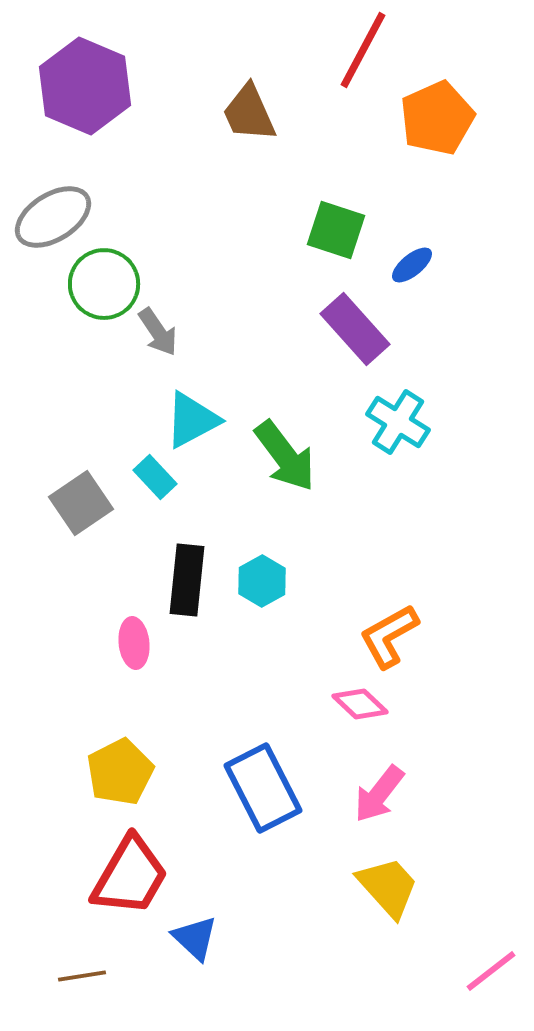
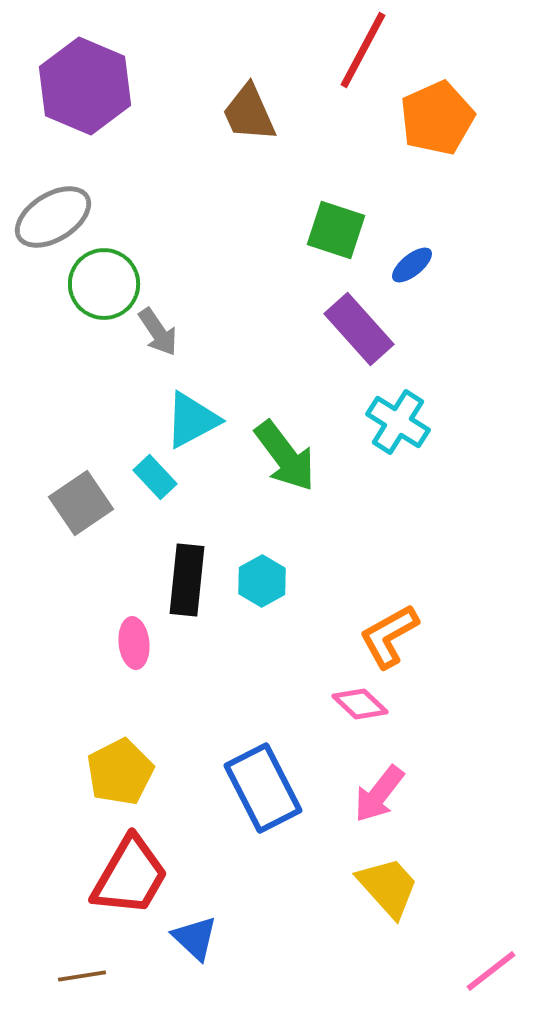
purple rectangle: moved 4 px right
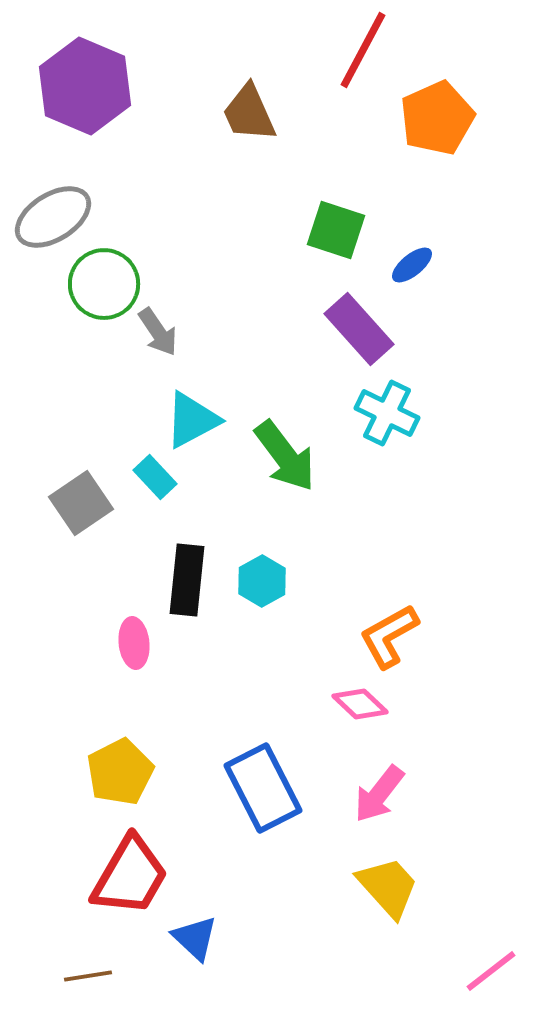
cyan cross: moved 11 px left, 9 px up; rotated 6 degrees counterclockwise
brown line: moved 6 px right
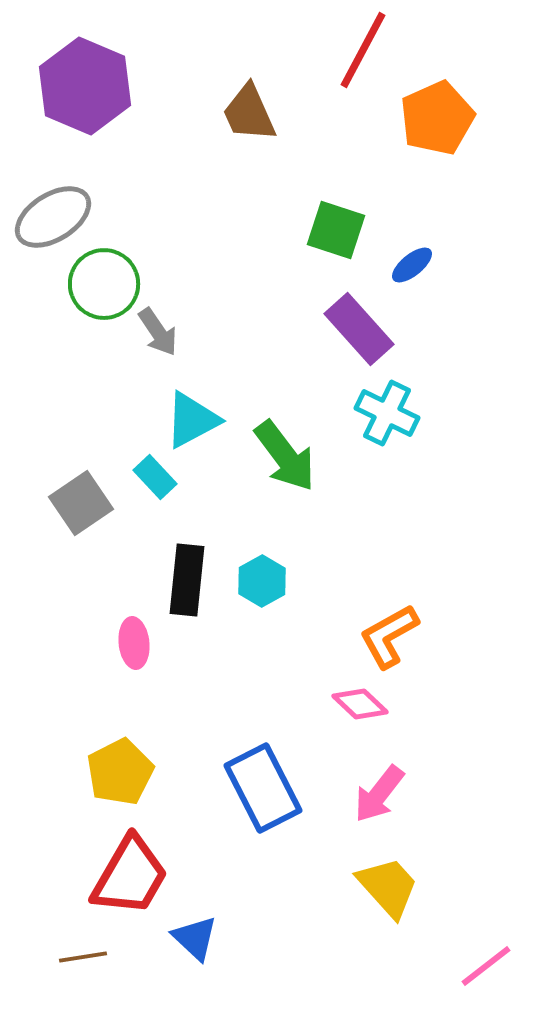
pink line: moved 5 px left, 5 px up
brown line: moved 5 px left, 19 px up
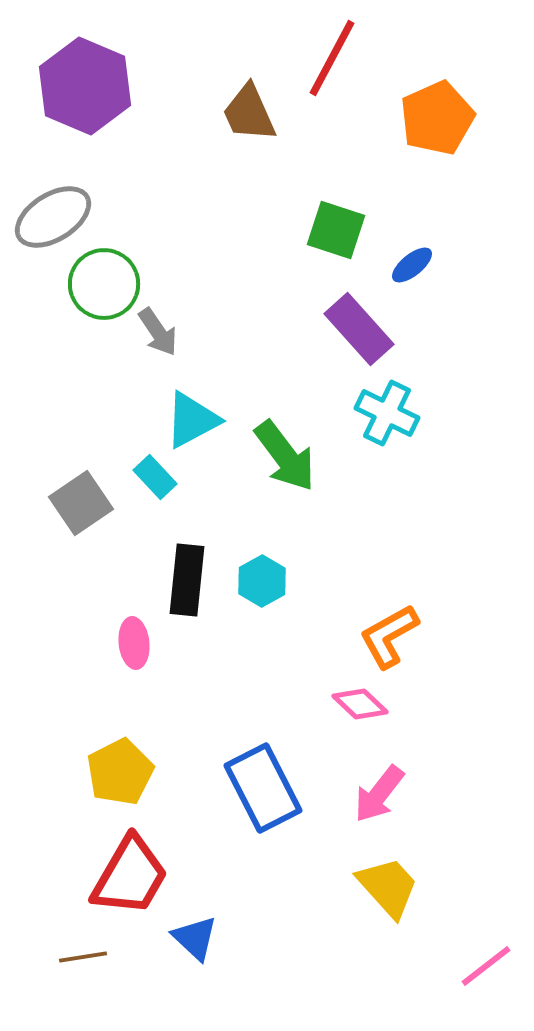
red line: moved 31 px left, 8 px down
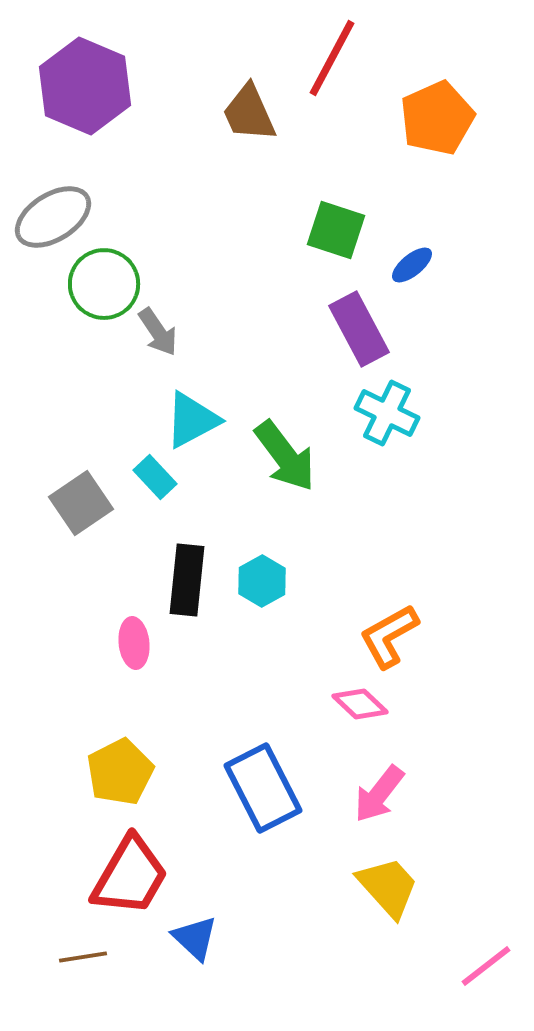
purple rectangle: rotated 14 degrees clockwise
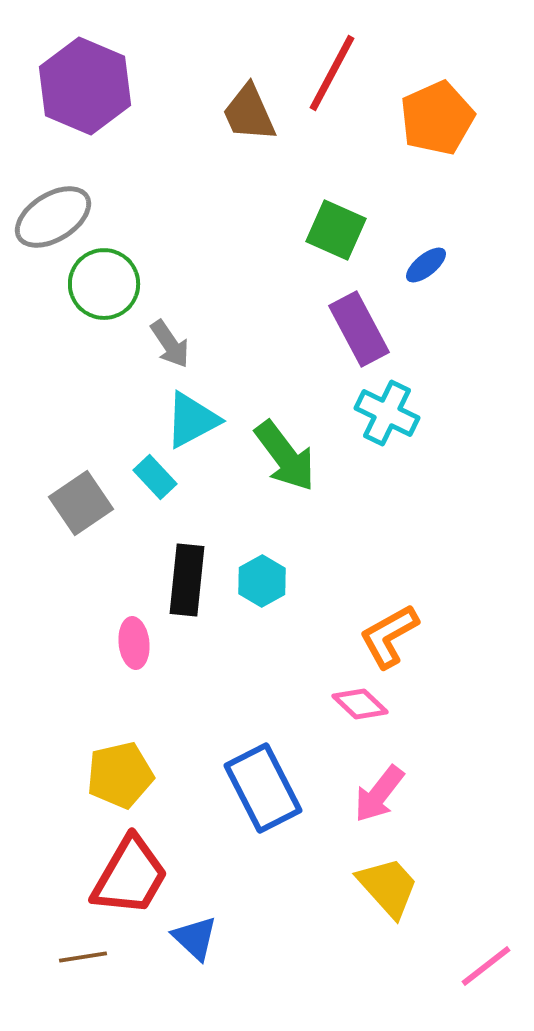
red line: moved 15 px down
green square: rotated 6 degrees clockwise
blue ellipse: moved 14 px right
gray arrow: moved 12 px right, 12 px down
yellow pentagon: moved 3 px down; rotated 14 degrees clockwise
